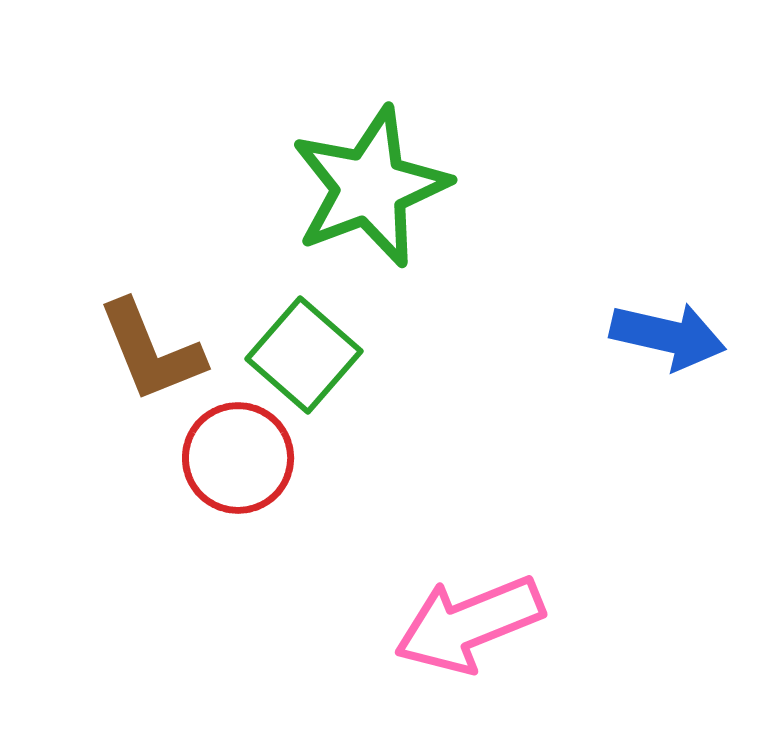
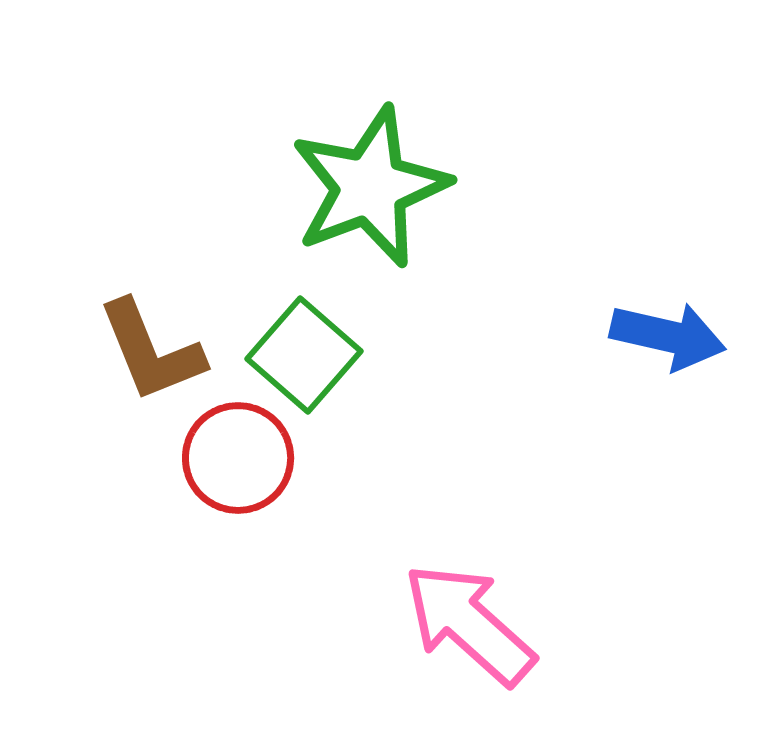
pink arrow: rotated 64 degrees clockwise
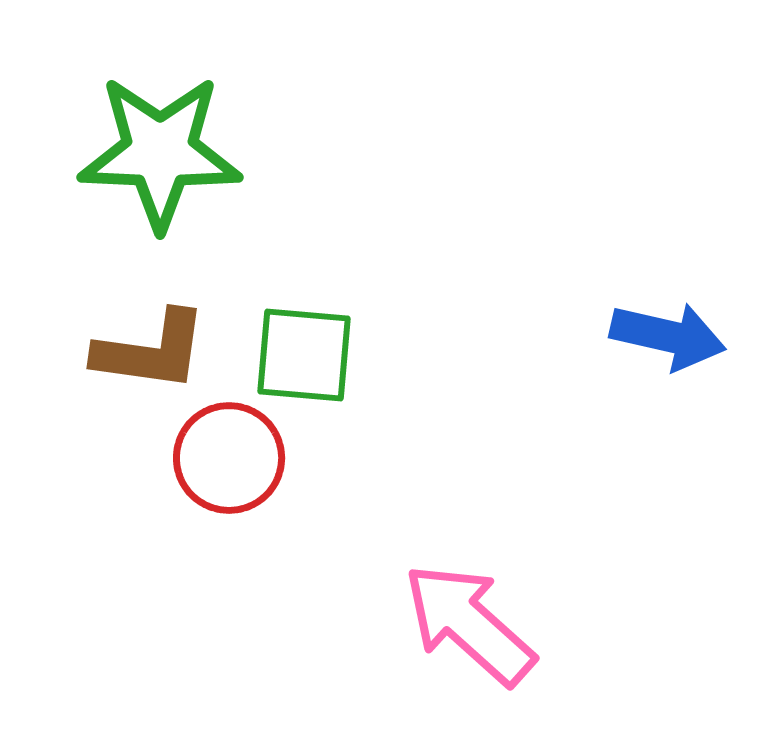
green star: moved 210 px left, 35 px up; rotated 23 degrees clockwise
brown L-shape: rotated 60 degrees counterclockwise
green square: rotated 36 degrees counterclockwise
red circle: moved 9 px left
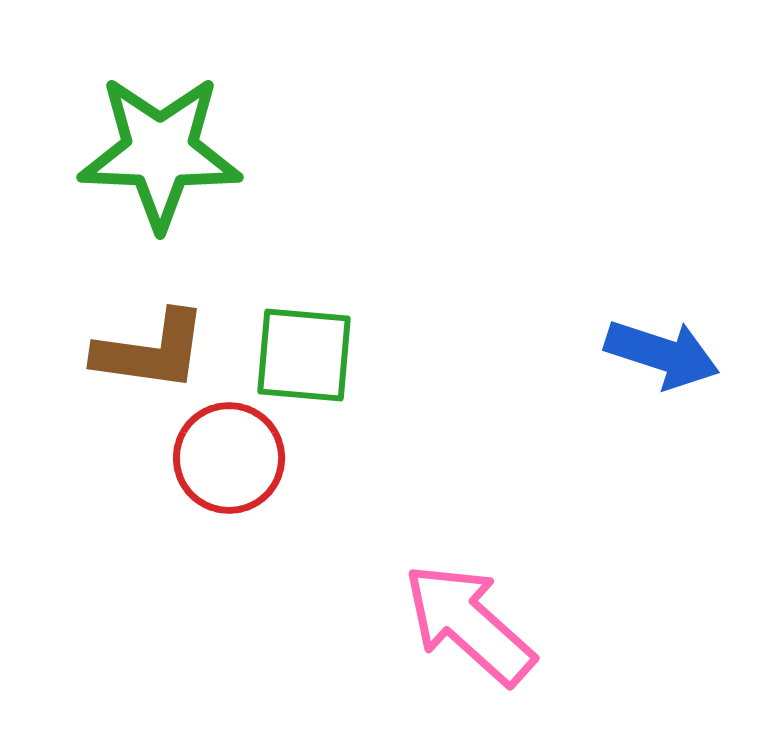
blue arrow: moved 6 px left, 18 px down; rotated 5 degrees clockwise
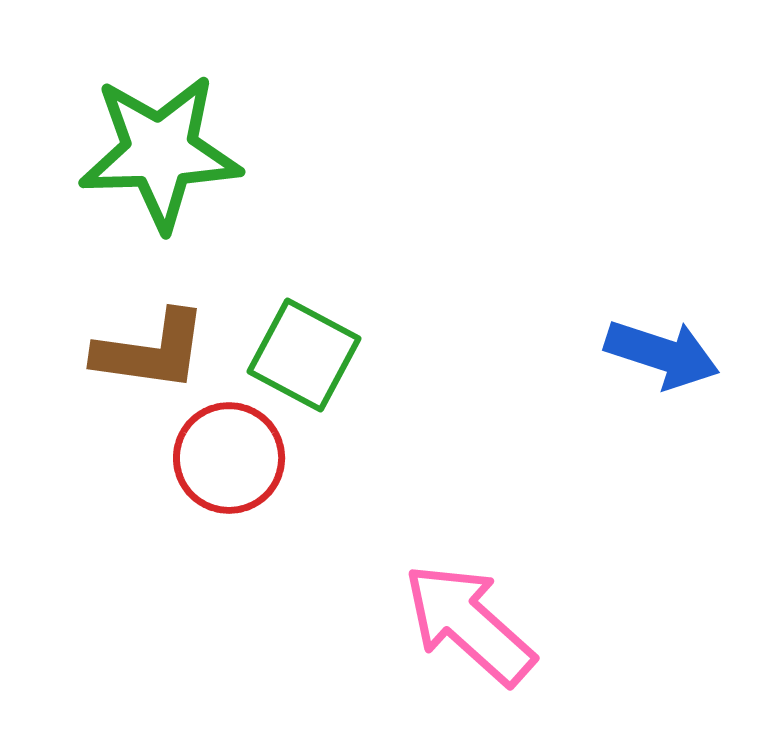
green star: rotated 4 degrees counterclockwise
green square: rotated 23 degrees clockwise
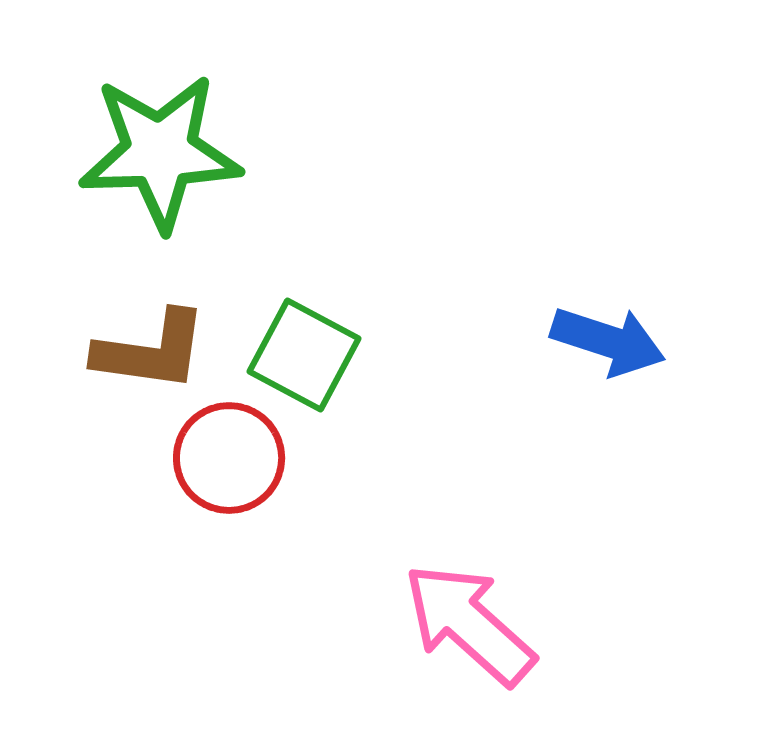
blue arrow: moved 54 px left, 13 px up
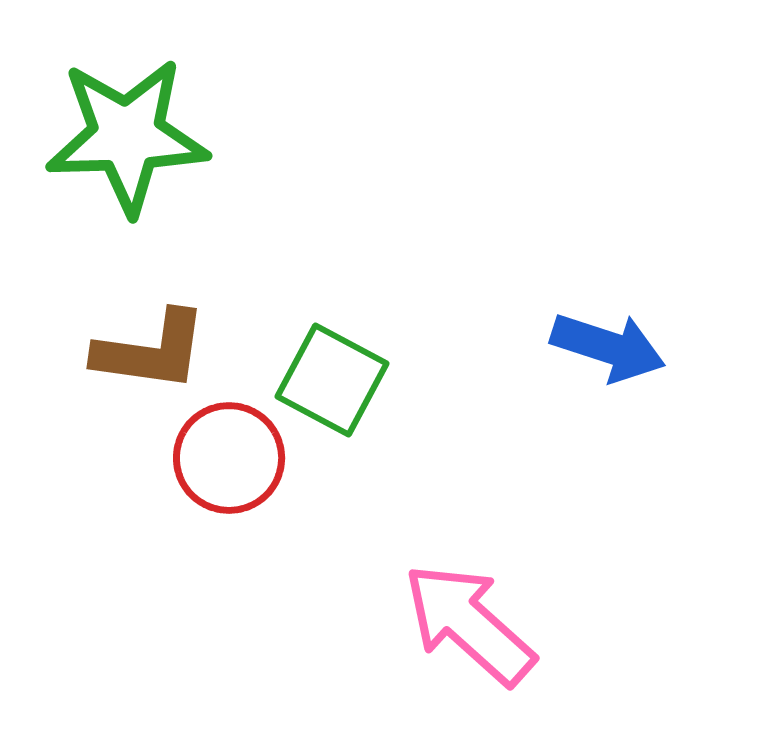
green star: moved 33 px left, 16 px up
blue arrow: moved 6 px down
green square: moved 28 px right, 25 px down
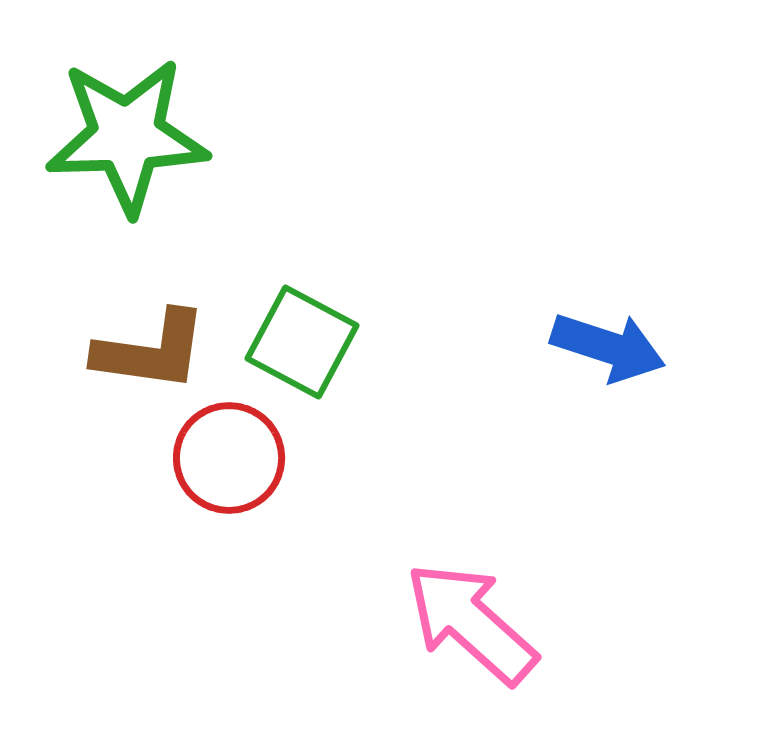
green square: moved 30 px left, 38 px up
pink arrow: moved 2 px right, 1 px up
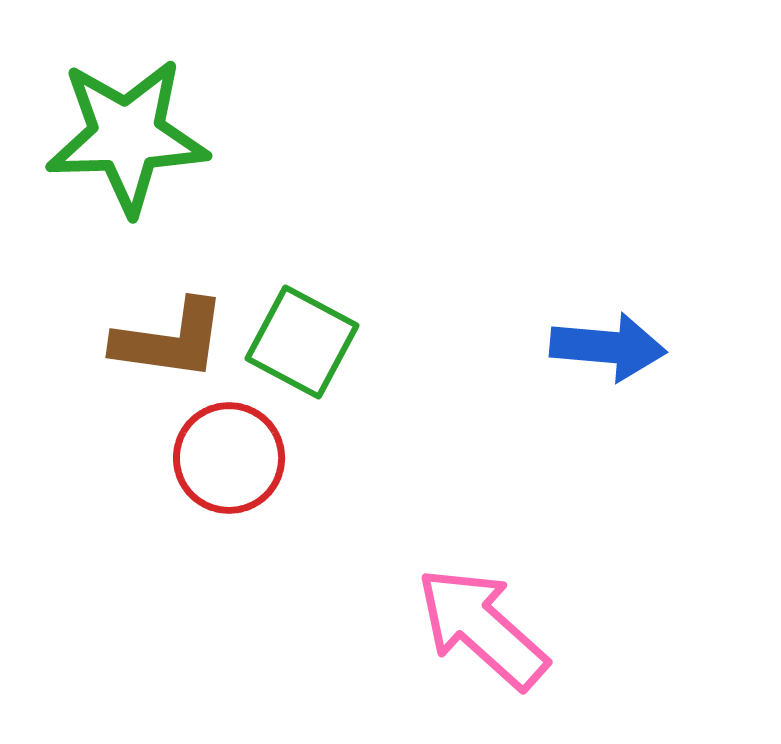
blue arrow: rotated 13 degrees counterclockwise
brown L-shape: moved 19 px right, 11 px up
pink arrow: moved 11 px right, 5 px down
